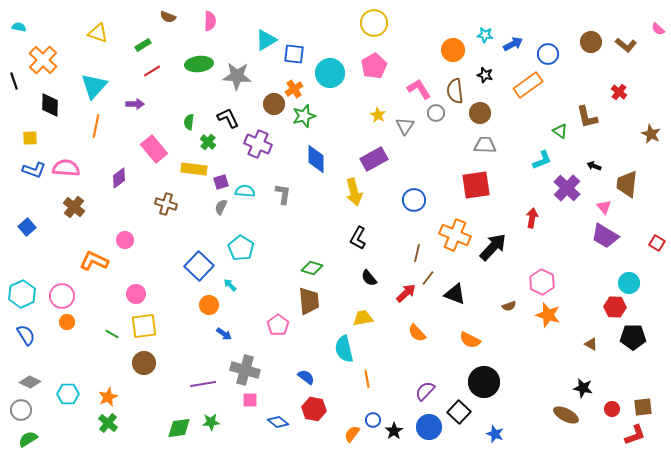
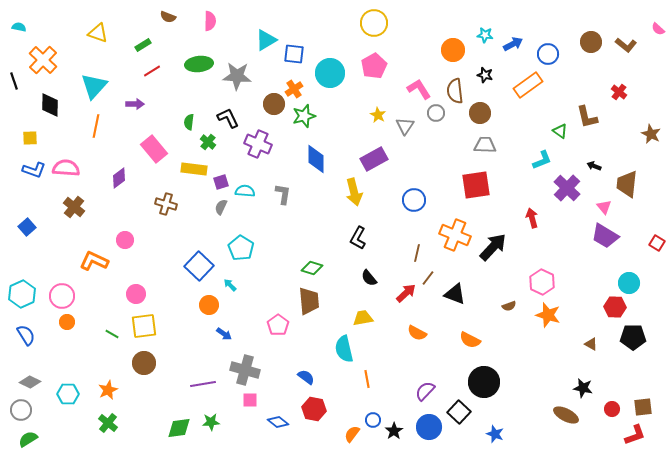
red arrow at (532, 218): rotated 24 degrees counterclockwise
orange semicircle at (417, 333): rotated 18 degrees counterclockwise
orange star at (108, 397): moved 7 px up
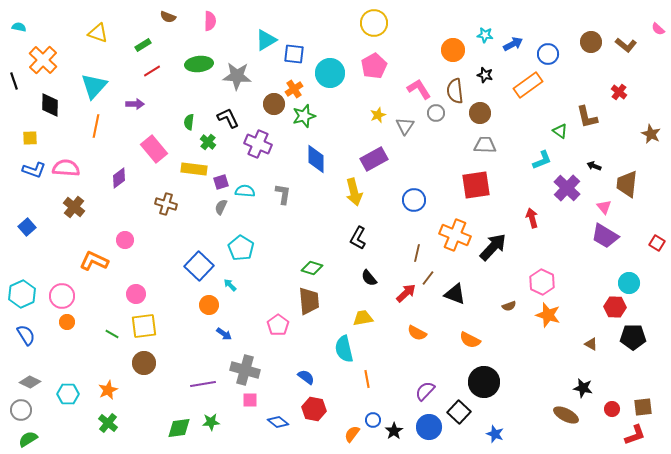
yellow star at (378, 115): rotated 21 degrees clockwise
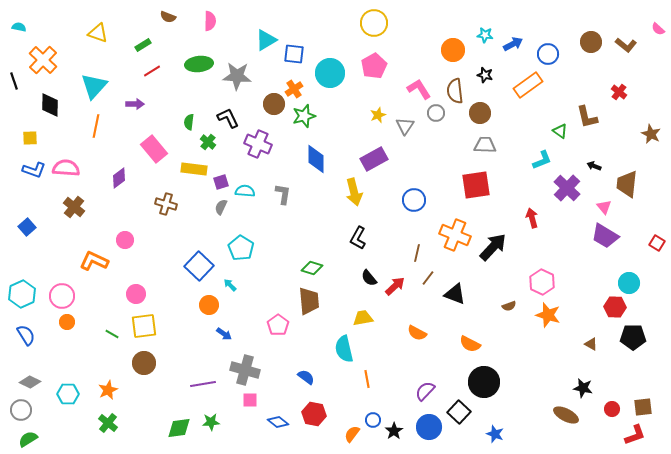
red arrow at (406, 293): moved 11 px left, 7 px up
orange semicircle at (470, 340): moved 4 px down
red hexagon at (314, 409): moved 5 px down
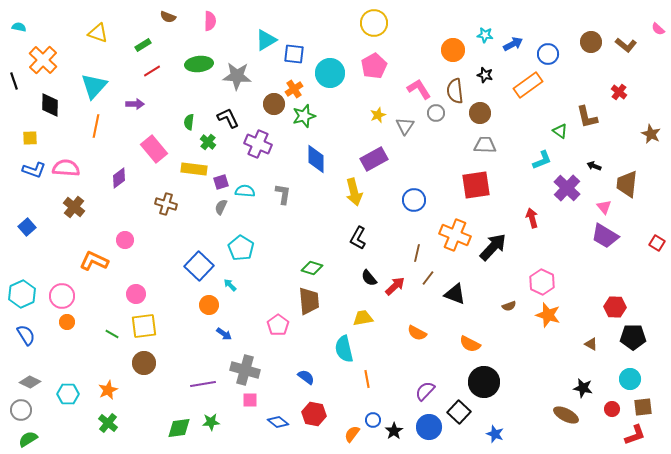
cyan circle at (629, 283): moved 1 px right, 96 px down
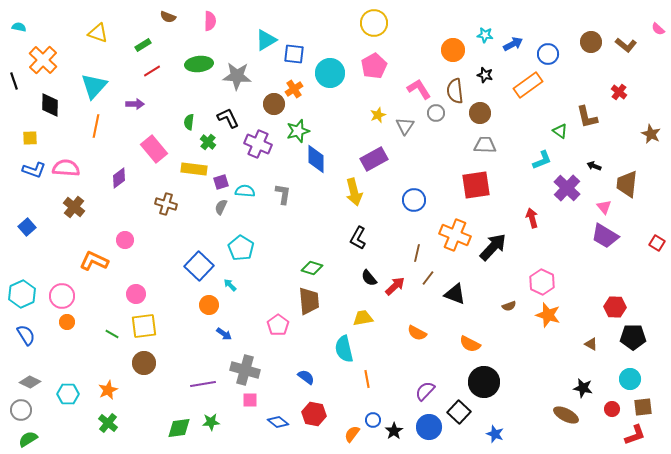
green star at (304, 116): moved 6 px left, 15 px down
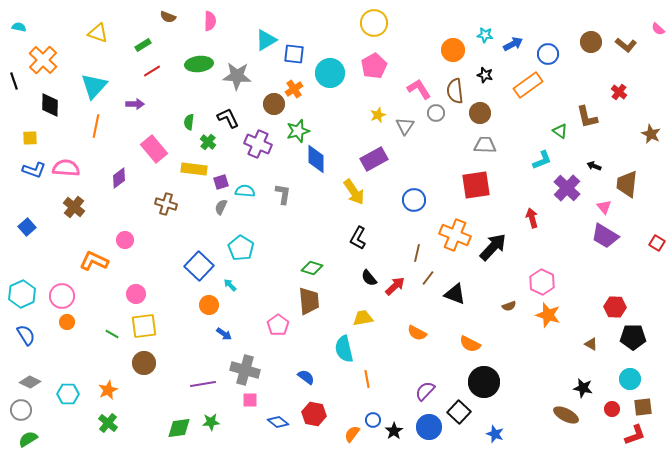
yellow arrow at (354, 192): rotated 20 degrees counterclockwise
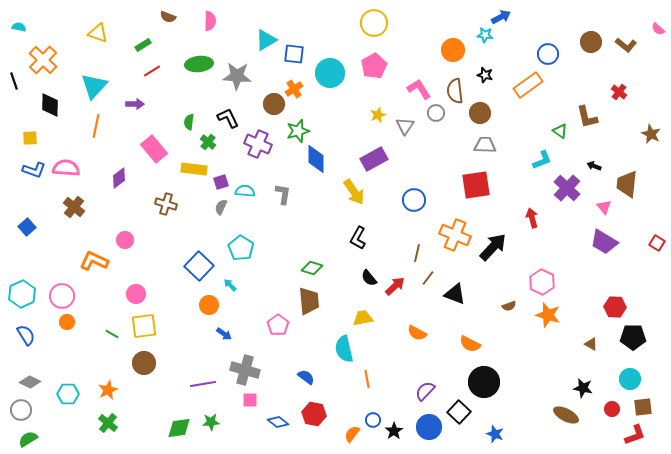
blue arrow at (513, 44): moved 12 px left, 27 px up
purple trapezoid at (605, 236): moved 1 px left, 6 px down
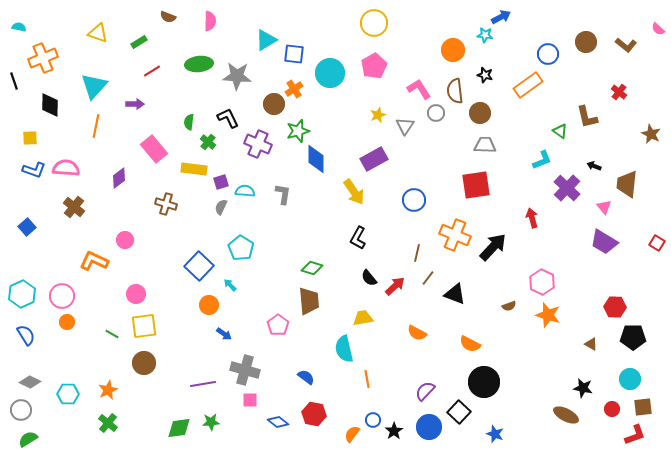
brown circle at (591, 42): moved 5 px left
green rectangle at (143, 45): moved 4 px left, 3 px up
orange cross at (43, 60): moved 2 px up; rotated 24 degrees clockwise
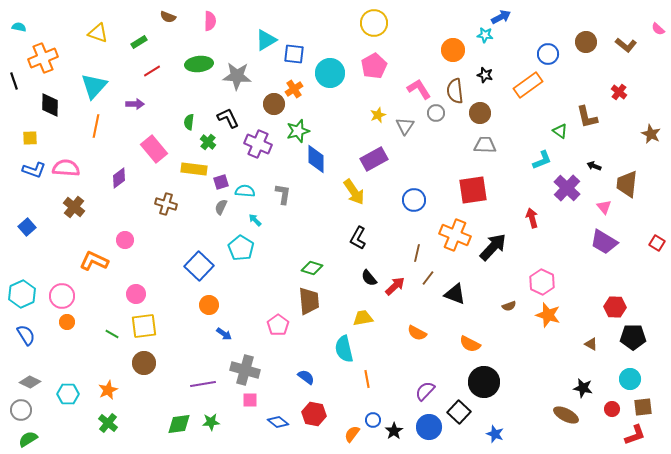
red square at (476, 185): moved 3 px left, 5 px down
cyan arrow at (230, 285): moved 25 px right, 65 px up
green diamond at (179, 428): moved 4 px up
